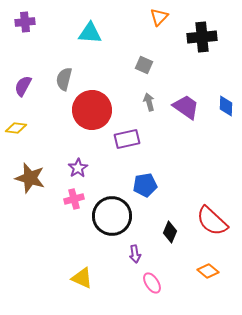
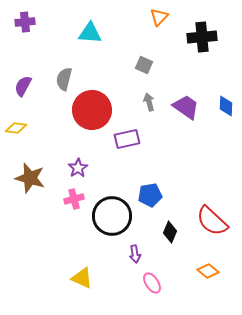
blue pentagon: moved 5 px right, 10 px down
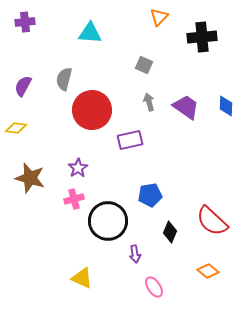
purple rectangle: moved 3 px right, 1 px down
black circle: moved 4 px left, 5 px down
pink ellipse: moved 2 px right, 4 px down
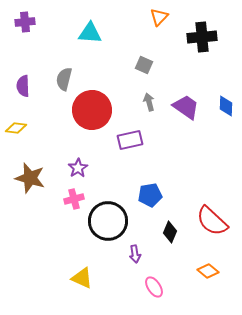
purple semicircle: rotated 30 degrees counterclockwise
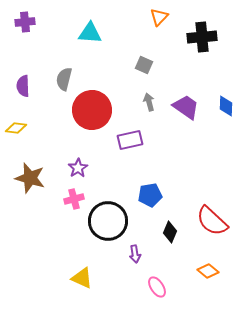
pink ellipse: moved 3 px right
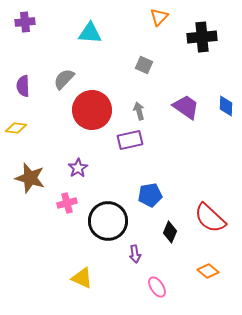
gray semicircle: rotated 30 degrees clockwise
gray arrow: moved 10 px left, 9 px down
pink cross: moved 7 px left, 4 px down
red semicircle: moved 2 px left, 3 px up
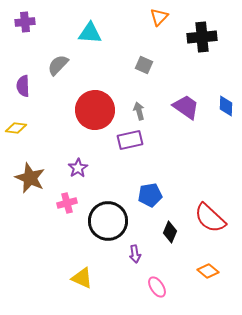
gray semicircle: moved 6 px left, 14 px up
red circle: moved 3 px right
brown star: rotated 8 degrees clockwise
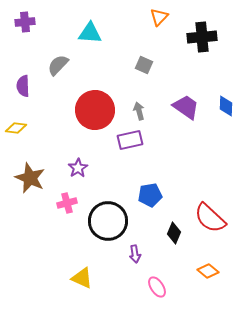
black diamond: moved 4 px right, 1 px down
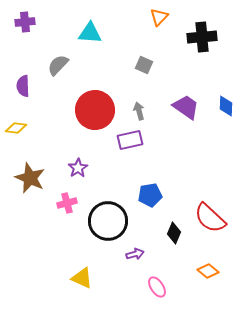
purple arrow: rotated 96 degrees counterclockwise
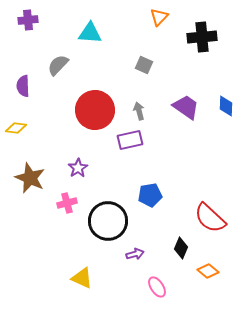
purple cross: moved 3 px right, 2 px up
black diamond: moved 7 px right, 15 px down
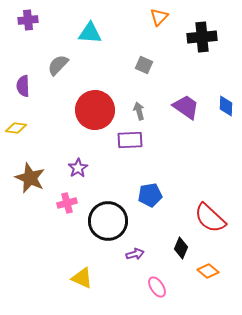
purple rectangle: rotated 10 degrees clockwise
